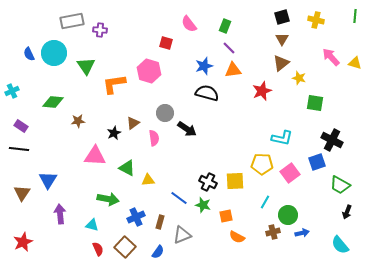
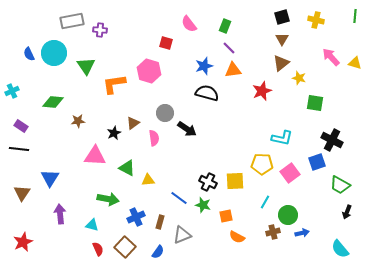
blue triangle at (48, 180): moved 2 px right, 2 px up
cyan semicircle at (340, 245): moved 4 px down
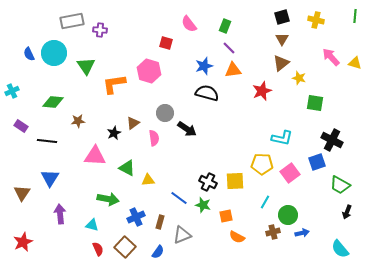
black line at (19, 149): moved 28 px right, 8 px up
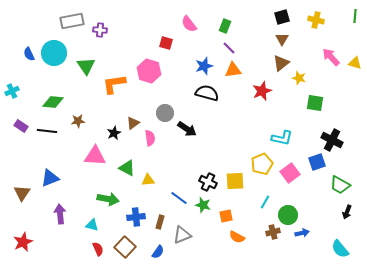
pink semicircle at (154, 138): moved 4 px left
black line at (47, 141): moved 10 px up
yellow pentagon at (262, 164): rotated 25 degrees counterclockwise
blue triangle at (50, 178): rotated 36 degrees clockwise
blue cross at (136, 217): rotated 18 degrees clockwise
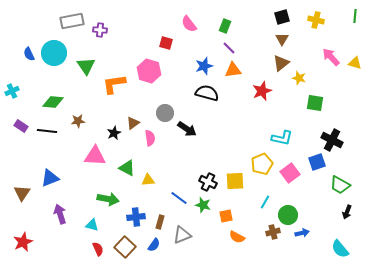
purple arrow at (60, 214): rotated 12 degrees counterclockwise
blue semicircle at (158, 252): moved 4 px left, 7 px up
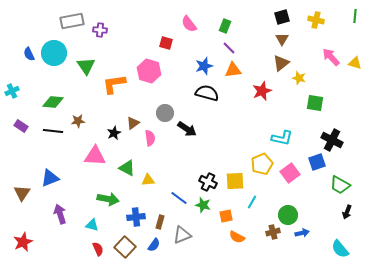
black line at (47, 131): moved 6 px right
cyan line at (265, 202): moved 13 px left
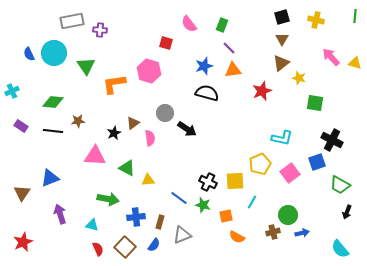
green rectangle at (225, 26): moved 3 px left, 1 px up
yellow pentagon at (262, 164): moved 2 px left
